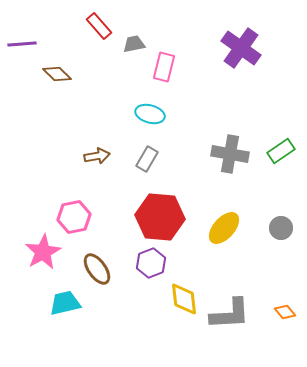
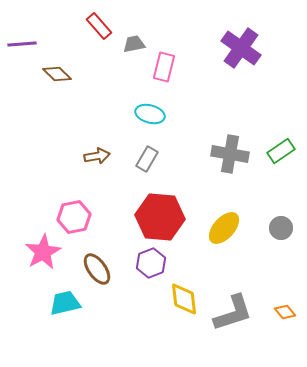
gray L-shape: moved 3 px right, 1 px up; rotated 15 degrees counterclockwise
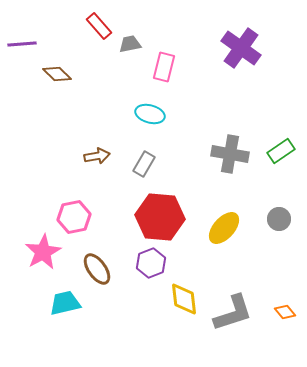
gray trapezoid: moved 4 px left
gray rectangle: moved 3 px left, 5 px down
gray circle: moved 2 px left, 9 px up
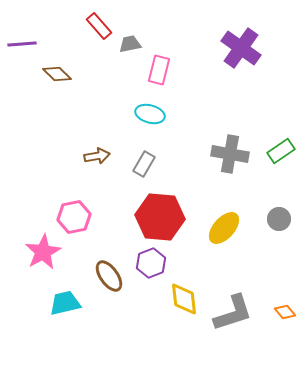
pink rectangle: moved 5 px left, 3 px down
brown ellipse: moved 12 px right, 7 px down
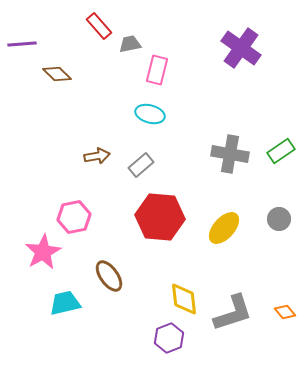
pink rectangle: moved 2 px left
gray rectangle: moved 3 px left, 1 px down; rotated 20 degrees clockwise
purple hexagon: moved 18 px right, 75 px down
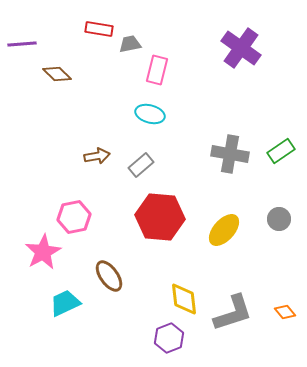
red rectangle: moved 3 px down; rotated 40 degrees counterclockwise
yellow ellipse: moved 2 px down
cyan trapezoid: rotated 12 degrees counterclockwise
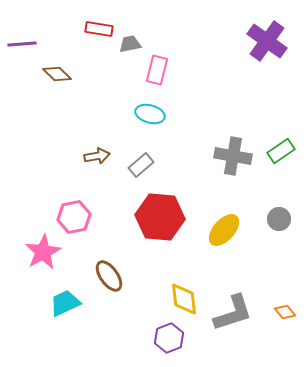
purple cross: moved 26 px right, 7 px up
gray cross: moved 3 px right, 2 px down
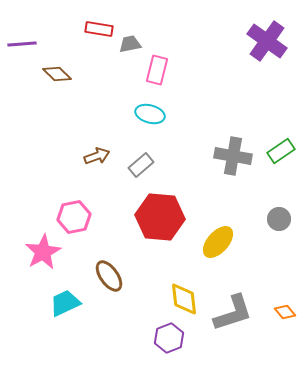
brown arrow: rotated 10 degrees counterclockwise
yellow ellipse: moved 6 px left, 12 px down
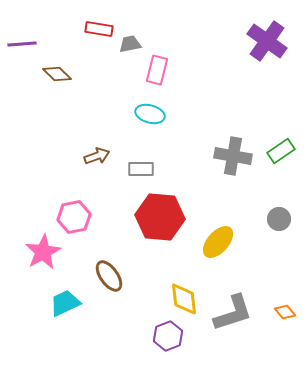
gray rectangle: moved 4 px down; rotated 40 degrees clockwise
purple hexagon: moved 1 px left, 2 px up
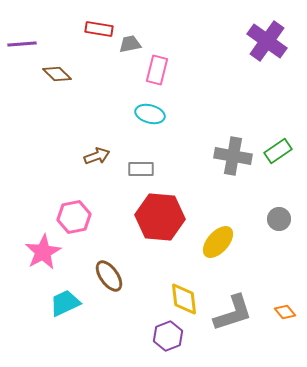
green rectangle: moved 3 px left
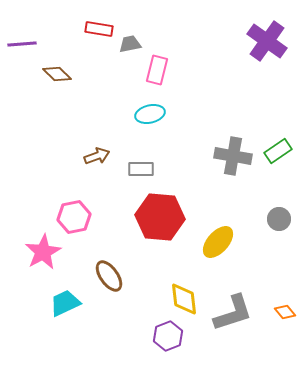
cyan ellipse: rotated 28 degrees counterclockwise
